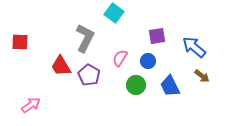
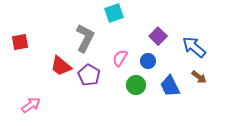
cyan square: rotated 36 degrees clockwise
purple square: moved 1 px right; rotated 36 degrees counterclockwise
red square: rotated 12 degrees counterclockwise
red trapezoid: rotated 20 degrees counterclockwise
brown arrow: moved 3 px left, 1 px down
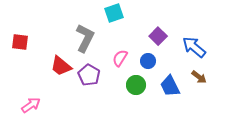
red square: rotated 18 degrees clockwise
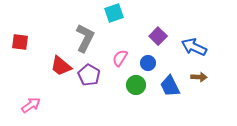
blue arrow: rotated 15 degrees counterclockwise
blue circle: moved 2 px down
brown arrow: rotated 35 degrees counterclockwise
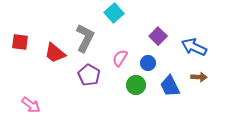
cyan square: rotated 24 degrees counterclockwise
red trapezoid: moved 6 px left, 13 px up
pink arrow: rotated 72 degrees clockwise
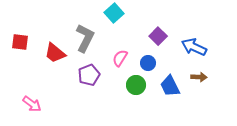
purple pentagon: rotated 20 degrees clockwise
pink arrow: moved 1 px right, 1 px up
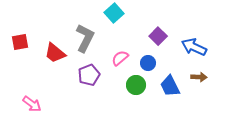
red square: rotated 18 degrees counterclockwise
pink semicircle: rotated 18 degrees clockwise
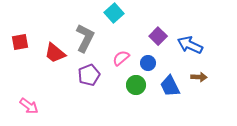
blue arrow: moved 4 px left, 2 px up
pink semicircle: moved 1 px right
pink arrow: moved 3 px left, 2 px down
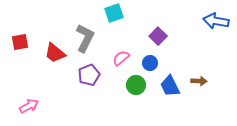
cyan square: rotated 24 degrees clockwise
blue arrow: moved 26 px right, 24 px up; rotated 15 degrees counterclockwise
blue circle: moved 2 px right
brown arrow: moved 4 px down
pink arrow: rotated 66 degrees counterclockwise
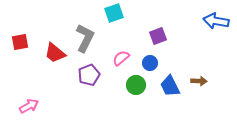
purple square: rotated 24 degrees clockwise
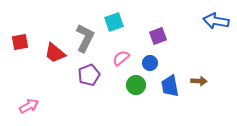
cyan square: moved 9 px down
blue trapezoid: rotated 15 degrees clockwise
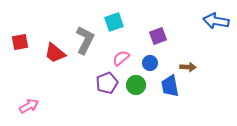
gray L-shape: moved 2 px down
purple pentagon: moved 18 px right, 8 px down
brown arrow: moved 11 px left, 14 px up
